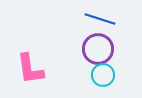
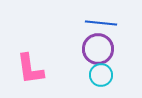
blue line: moved 1 px right, 4 px down; rotated 12 degrees counterclockwise
cyan circle: moved 2 px left
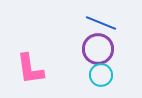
blue line: rotated 16 degrees clockwise
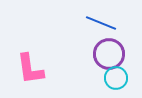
purple circle: moved 11 px right, 5 px down
cyan circle: moved 15 px right, 3 px down
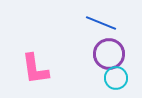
pink L-shape: moved 5 px right
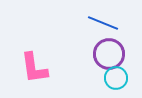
blue line: moved 2 px right
pink L-shape: moved 1 px left, 1 px up
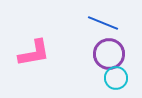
pink L-shape: moved 15 px up; rotated 92 degrees counterclockwise
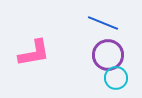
purple circle: moved 1 px left, 1 px down
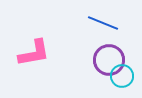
purple circle: moved 1 px right, 5 px down
cyan circle: moved 6 px right, 2 px up
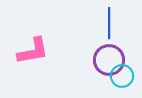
blue line: moved 6 px right; rotated 68 degrees clockwise
pink L-shape: moved 1 px left, 2 px up
